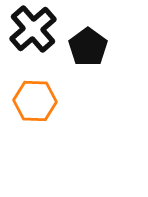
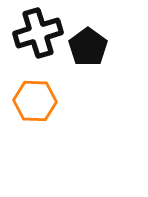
black cross: moved 5 px right, 4 px down; rotated 24 degrees clockwise
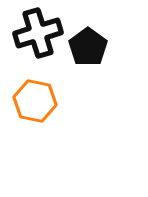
orange hexagon: rotated 9 degrees clockwise
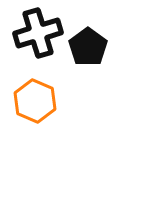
orange hexagon: rotated 12 degrees clockwise
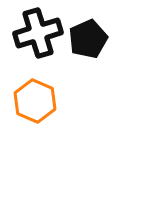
black pentagon: moved 8 px up; rotated 12 degrees clockwise
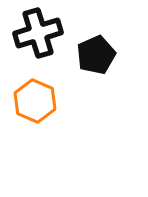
black pentagon: moved 8 px right, 16 px down
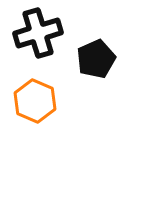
black pentagon: moved 4 px down
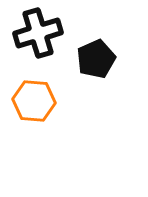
orange hexagon: moved 1 px left; rotated 18 degrees counterclockwise
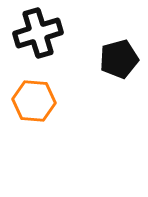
black pentagon: moved 23 px right; rotated 9 degrees clockwise
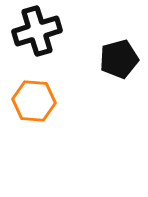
black cross: moved 1 px left, 2 px up
